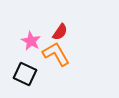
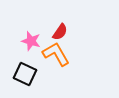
pink star: rotated 12 degrees counterclockwise
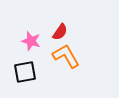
orange L-shape: moved 10 px right, 2 px down
black square: moved 2 px up; rotated 35 degrees counterclockwise
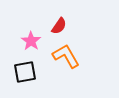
red semicircle: moved 1 px left, 6 px up
pink star: rotated 18 degrees clockwise
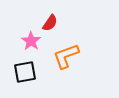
red semicircle: moved 9 px left, 3 px up
orange L-shape: rotated 80 degrees counterclockwise
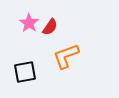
red semicircle: moved 4 px down
pink star: moved 2 px left, 18 px up
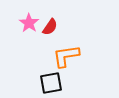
orange L-shape: rotated 12 degrees clockwise
black square: moved 26 px right, 11 px down
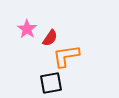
pink star: moved 2 px left, 6 px down
red semicircle: moved 11 px down
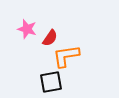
pink star: rotated 18 degrees counterclockwise
black square: moved 1 px up
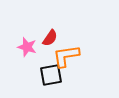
pink star: moved 18 px down
black square: moved 7 px up
